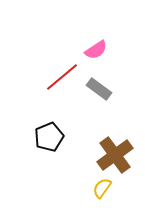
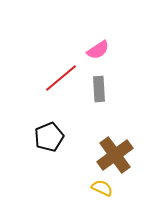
pink semicircle: moved 2 px right
red line: moved 1 px left, 1 px down
gray rectangle: rotated 50 degrees clockwise
yellow semicircle: rotated 80 degrees clockwise
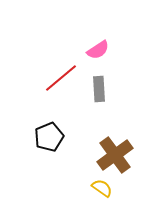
yellow semicircle: rotated 10 degrees clockwise
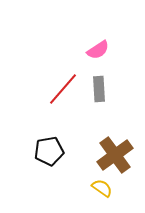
red line: moved 2 px right, 11 px down; rotated 9 degrees counterclockwise
black pentagon: moved 14 px down; rotated 12 degrees clockwise
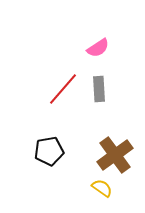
pink semicircle: moved 2 px up
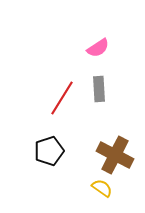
red line: moved 1 px left, 9 px down; rotated 9 degrees counterclockwise
black pentagon: rotated 8 degrees counterclockwise
brown cross: rotated 27 degrees counterclockwise
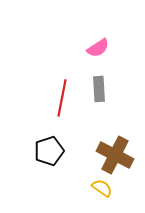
red line: rotated 21 degrees counterclockwise
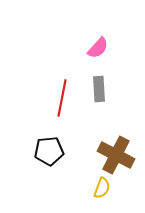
pink semicircle: rotated 15 degrees counterclockwise
black pentagon: rotated 12 degrees clockwise
brown cross: moved 1 px right
yellow semicircle: rotated 75 degrees clockwise
